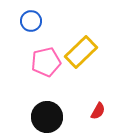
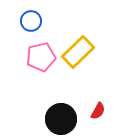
yellow rectangle: moved 3 px left
pink pentagon: moved 5 px left, 5 px up
black circle: moved 14 px right, 2 px down
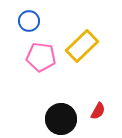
blue circle: moved 2 px left
yellow rectangle: moved 4 px right, 6 px up
pink pentagon: rotated 20 degrees clockwise
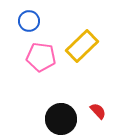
red semicircle: rotated 72 degrees counterclockwise
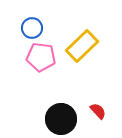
blue circle: moved 3 px right, 7 px down
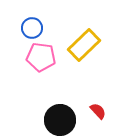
yellow rectangle: moved 2 px right, 1 px up
black circle: moved 1 px left, 1 px down
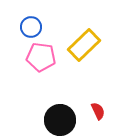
blue circle: moved 1 px left, 1 px up
red semicircle: rotated 18 degrees clockwise
